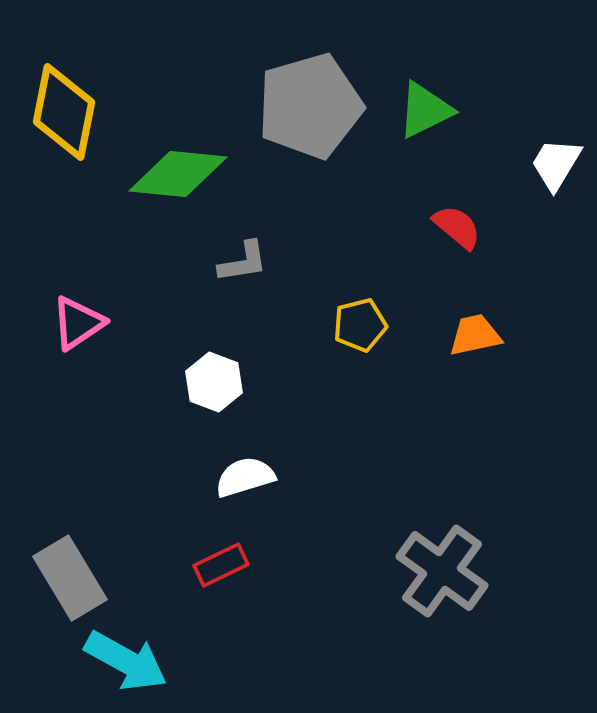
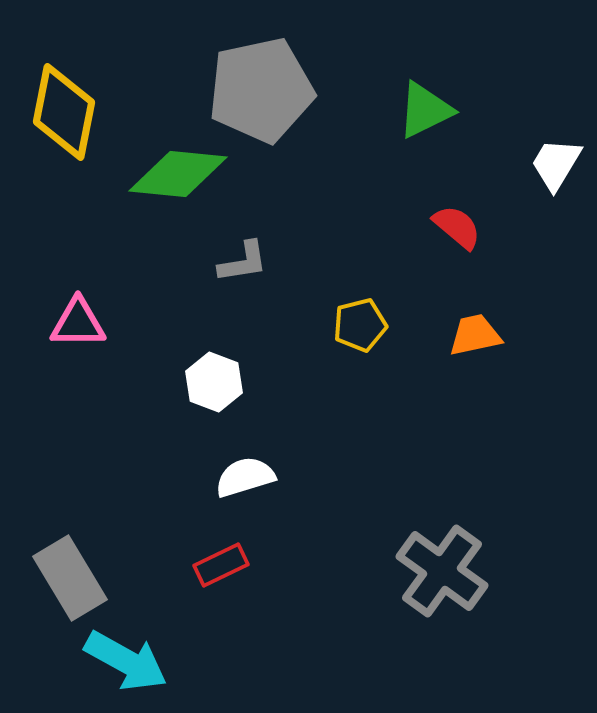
gray pentagon: moved 49 px left, 16 px up; rotated 4 degrees clockwise
pink triangle: rotated 34 degrees clockwise
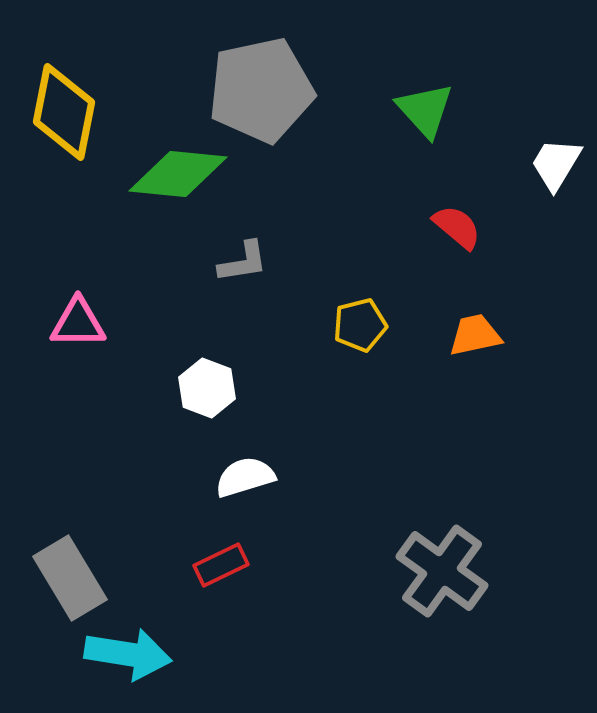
green triangle: rotated 46 degrees counterclockwise
white hexagon: moved 7 px left, 6 px down
cyan arrow: moved 2 px right, 7 px up; rotated 20 degrees counterclockwise
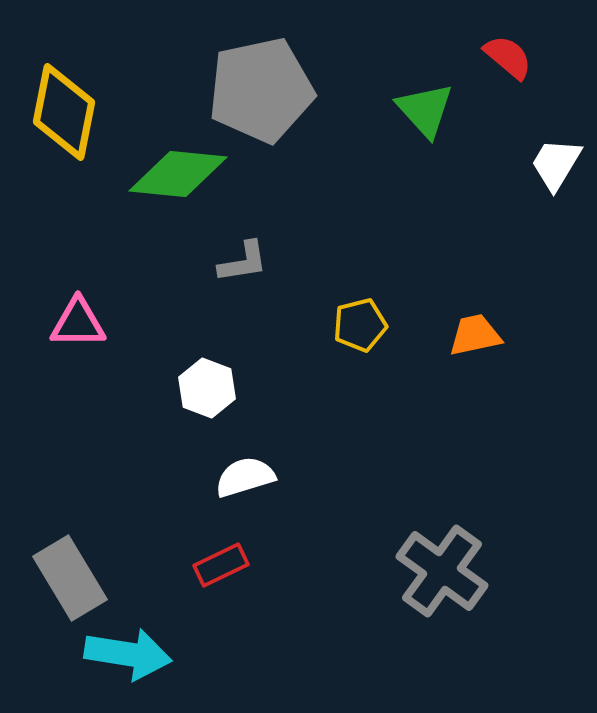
red semicircle: moved 51 px right, 170 px up
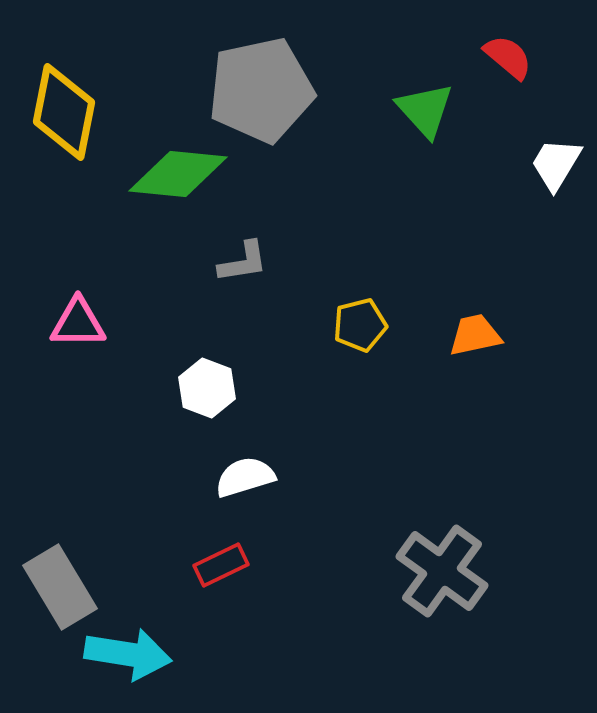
gray rectangle: moved 10 px left, 9 px down
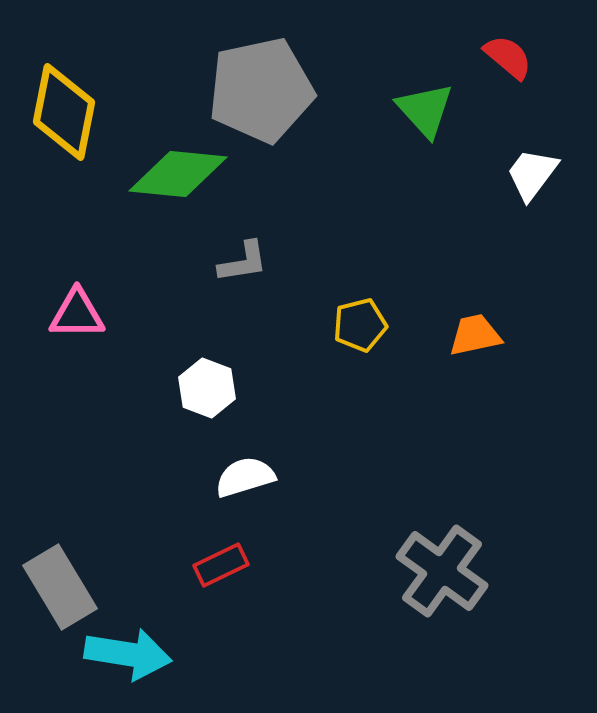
white trapezoid: moved 24 px left, 10 px down; rotated 6 degrees clockwise
pink triangle: moved 1 px left, 9 px up
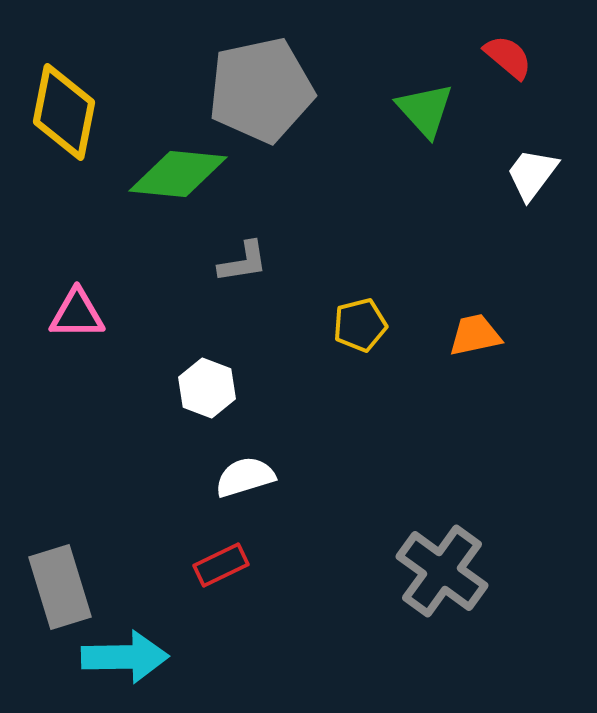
gray rectangle: rotated 14 degrees clockwise
cyan arrow: moved 3 px left, 3 px down; rotated 10 degrees counterclockwise
